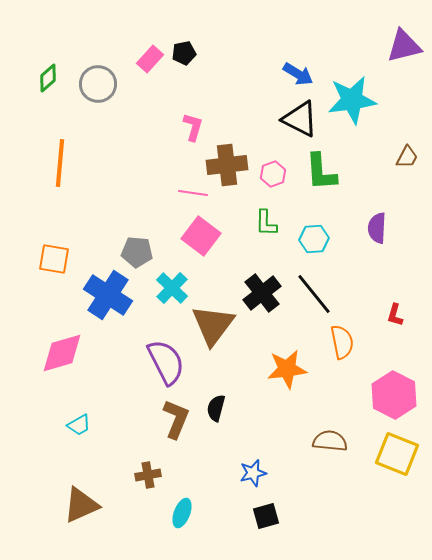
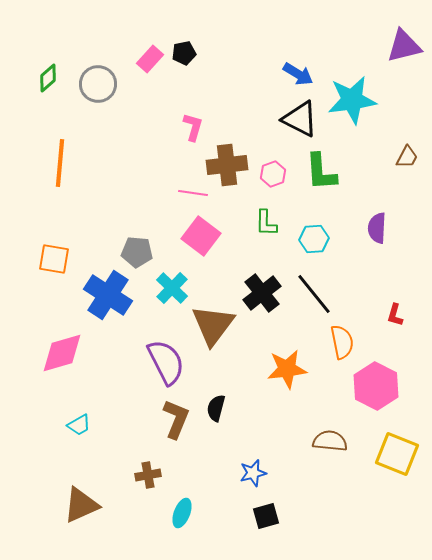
pink hexagon at (394, 395): moved 18 px left, 9 px up
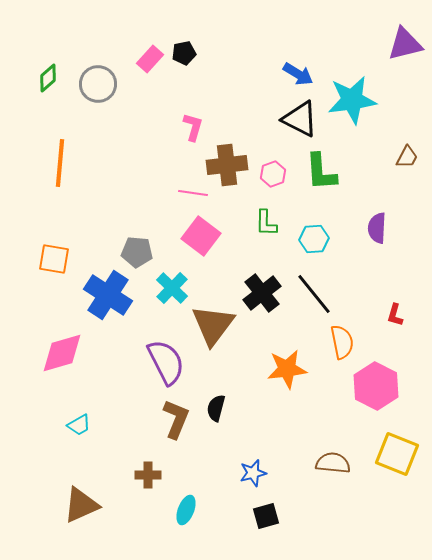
purple triangle at (404, 46): moved 1 px right, 2 px up
brown semicircle at (330, 441): moved 3 px right, 22 px down
brown cross at (148, 475): rotated 10 degrees clockwise
cyan ellipse at (182, 513): moved 4 px right, 3 px up
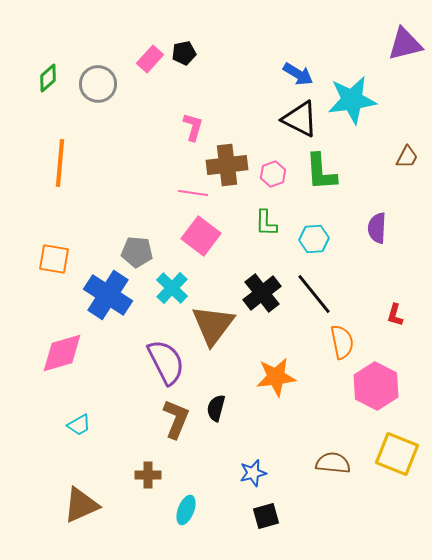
orange star at (287, 369): moved 11 px left, 8 px down
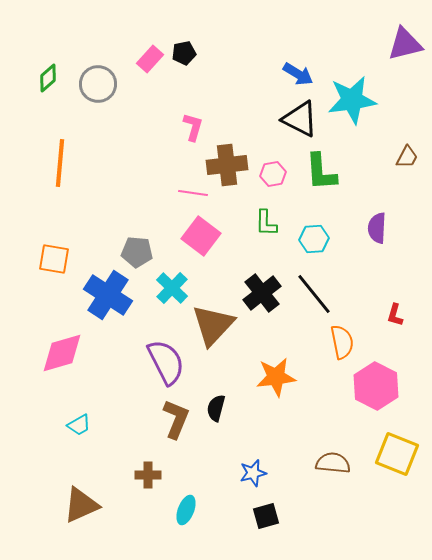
pink hexagon at (273, 174): rotated 10 degrees clockwise
brown triangle at (213, 325): rotated 6 degrees clockwise
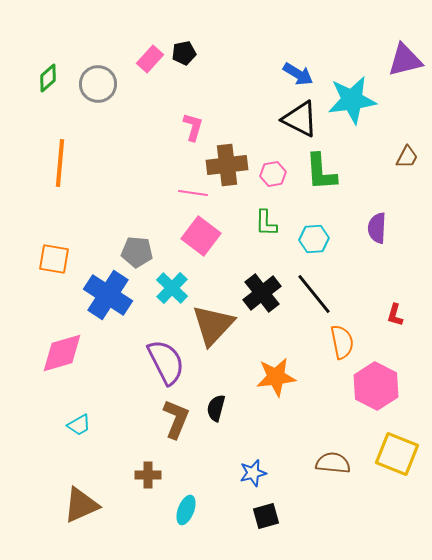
purple triangle at (405, 44): moved 16 px down
